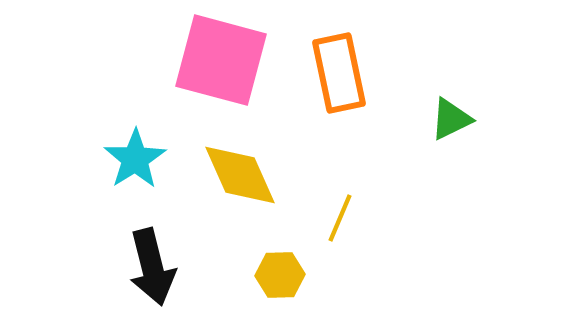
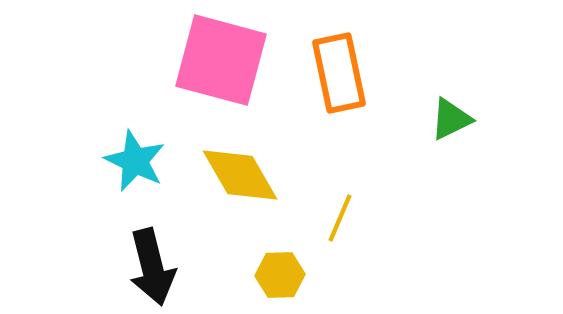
cyan star: moved 2 px down; rotated 14 degrees counterclockwise
yellow diamond: rotated 6 degrees counterclockwise
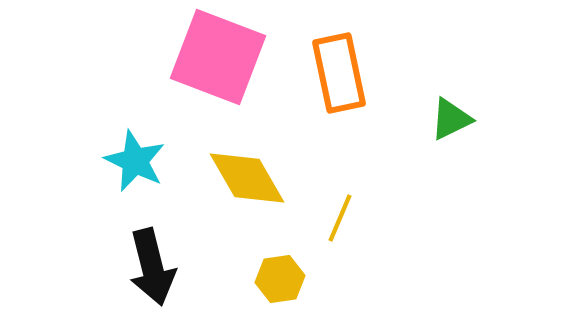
pink square: moved 3 px left, 3 px up; rotated 6 degrees clockwise
yellow diamond: moved 7 px right, 3 px down
yellow hexagon: moved 4 px down; rotated 6 degrees counterclockwise
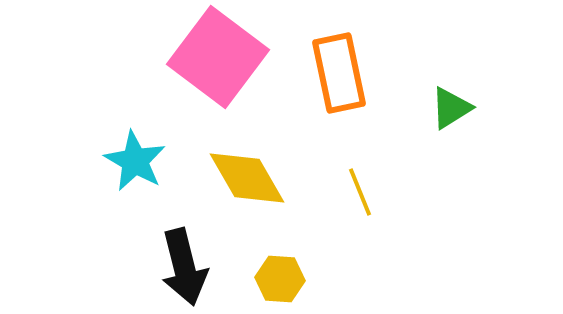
pink square: rotated 16 degrees clockwise
green triangle: moved 11 px up; rotated 6 degrees counterclockwise
cyan star: rotated 4 degrees clockwise
yellow line: moved 20 px right, 26 px up; rotated 45 degrees counterclockwise
black arrow: moved 32 px right
yellow hexagon: rotated 12 degrees clockwise
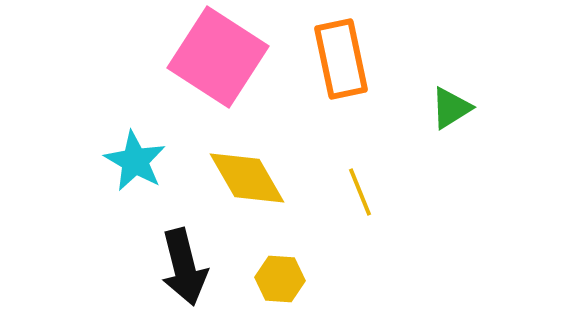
pink square: rotated 4 degrees counterclockwise
orange rectangle: moved 2 px right, 14 px up
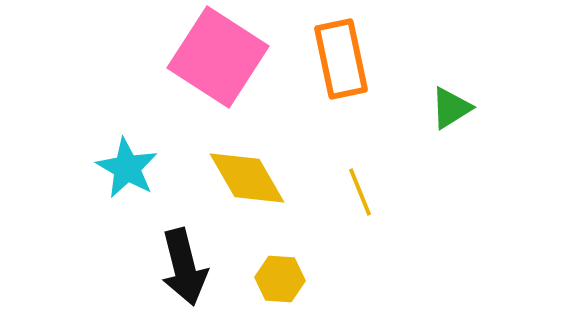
cyan star: moved 8 px left, 7 px down
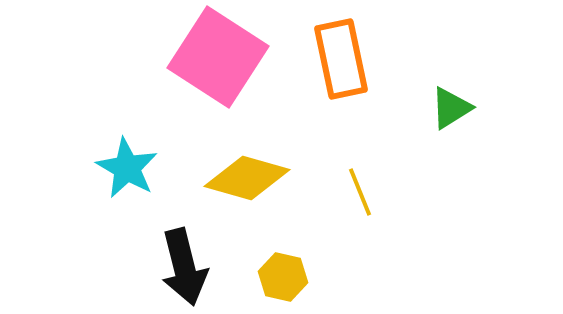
yellow diamond: rotated 44 degrees counterclockwise
yellow hexagon: moved 3 px right, 2 px up; rotated 9 degrees clockwise
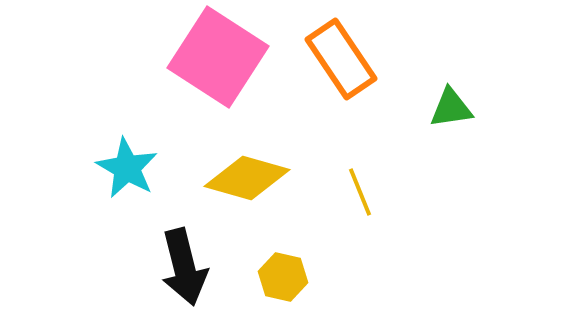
orange rectangle: rotated 22 degrees counterclockwise
green triangle: rotated 24 degrees clockwise
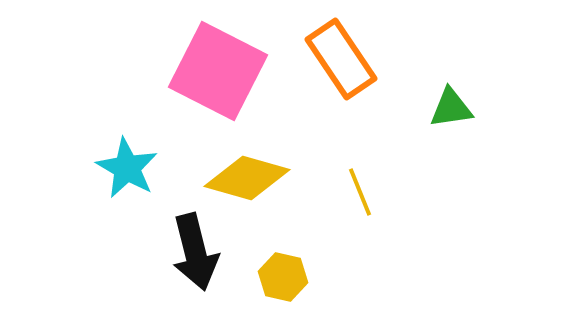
pink square: moved 14 px down; rotated 6 degrees counterclockwise
black arrow: moved 11 px right, 15 px up
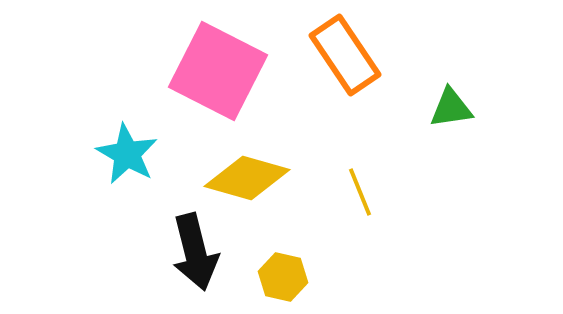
orange rectangle: moved 4 px right, 4 px up
cyan star: moved 14 px up
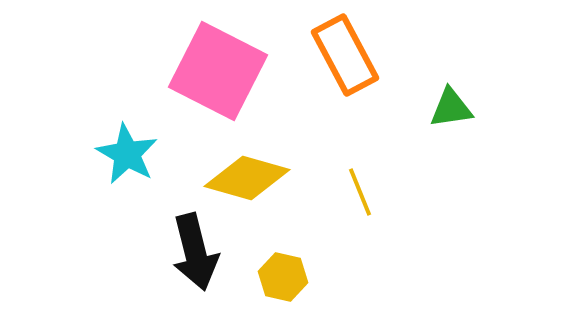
orange rectangle: rotated 6 degrees clockwise
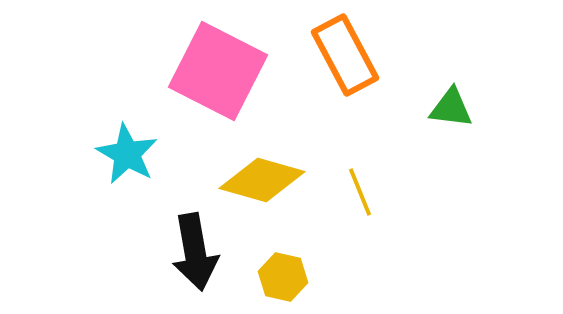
green triangle: rotated 15 degrees clockwise
yellow diamond: moved 15 px right, 2 px down
black arrow: rotated 4 degrees clockwise
